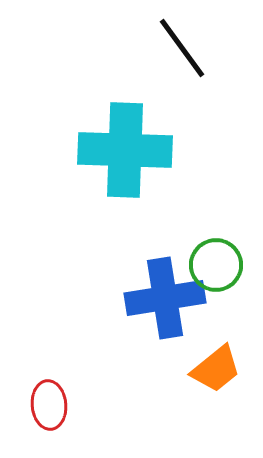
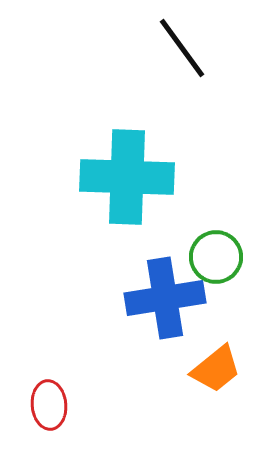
cyan cross: moved 2 px right, 27 px down
green circle: moved 8 px up
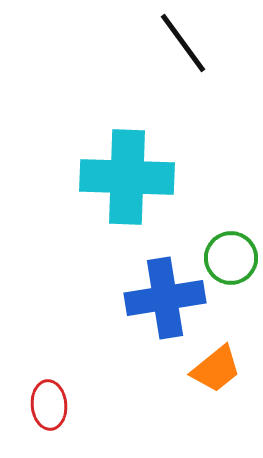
black line: moved 1 px right, 5 px up
green circle: moved 15 px right, 1 px down
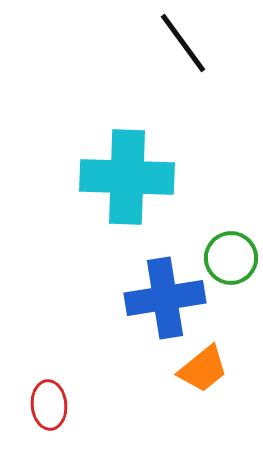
orange trapezoid: moved 13 px left
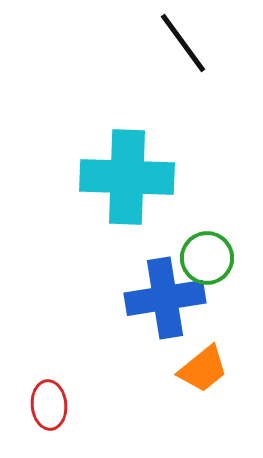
green circle: moved 24 px left
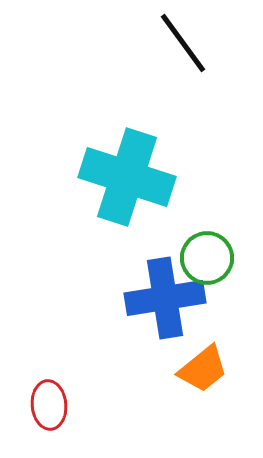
cyan cross: rotated 16 degrees clockwise
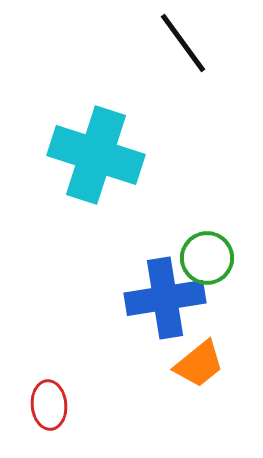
cyan cross: moved 31 px left, 22 px up
orange trapezoid: moved 4 px left, 5 px up
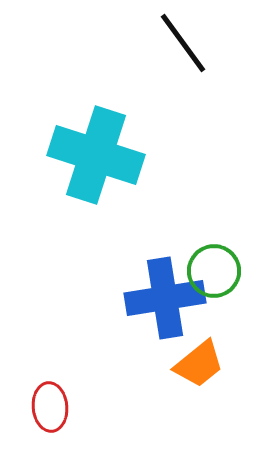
green circle: moved 7 px right, 13 px down
red ellipse: moved 1 px right, 2 px down
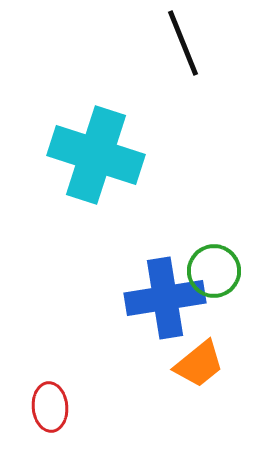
black line: rotated 14 degrees clockwise
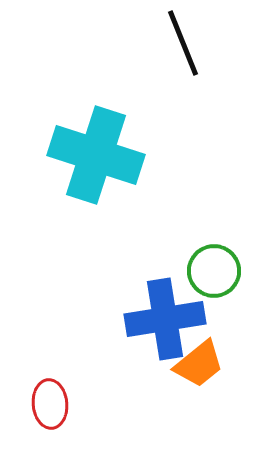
blue cross: moved 21 px down
red ellipse: moved 3 px up
